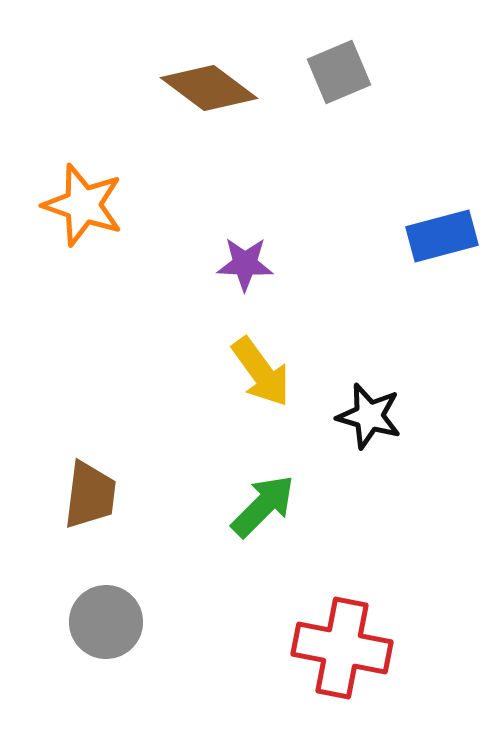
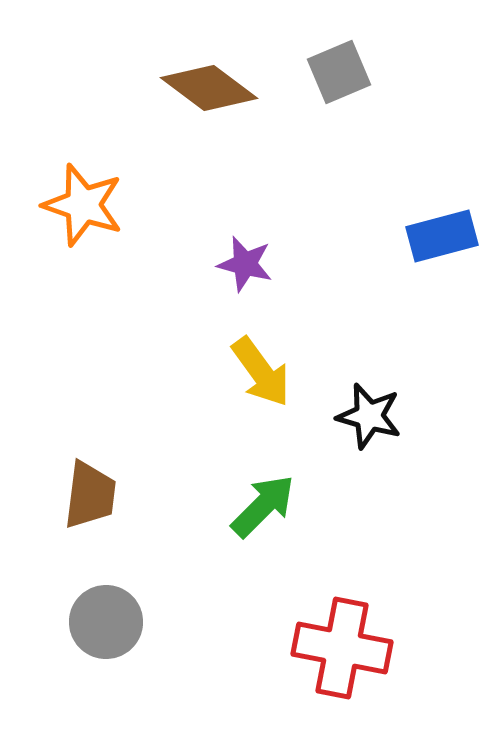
purple star: rotated 12 degrees clockwise
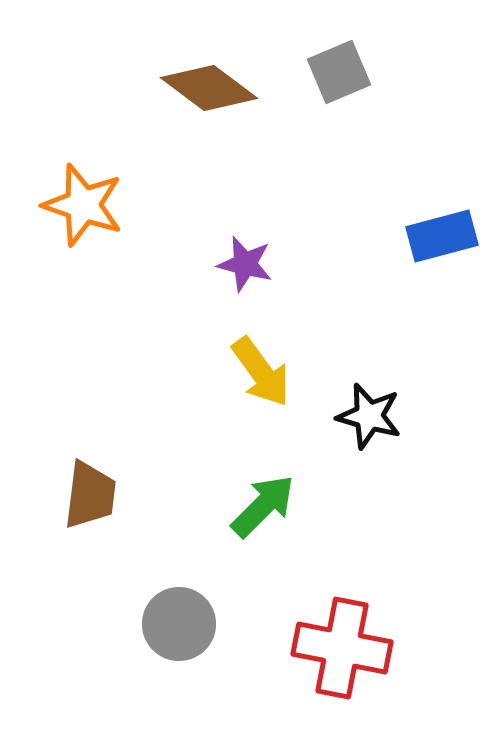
gray circle: moved 73 px right, 2 px down
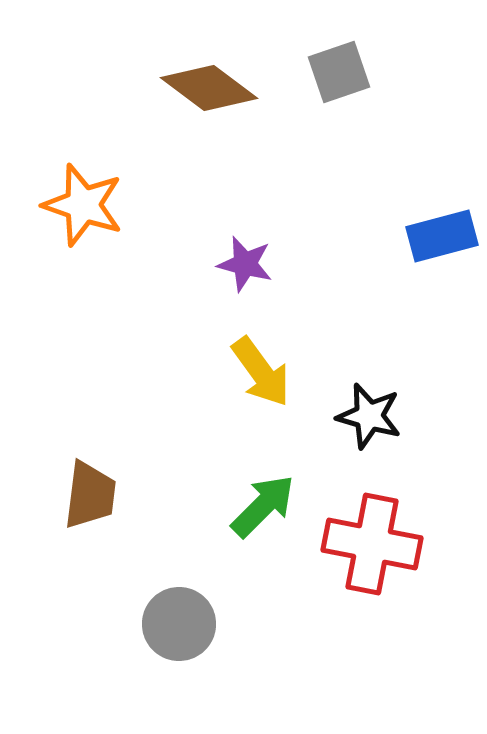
gray square: rotated 4 degrees clockwise
red cross: moved 30 px right, 104 px up
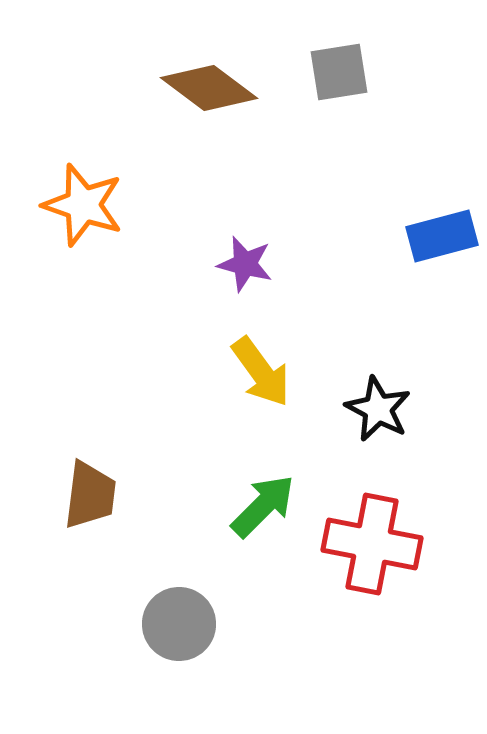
gray square: rotated 10 degrees clockwise
black star: moved 9 px right, 7 px up; rotated 12 degrees clockwise
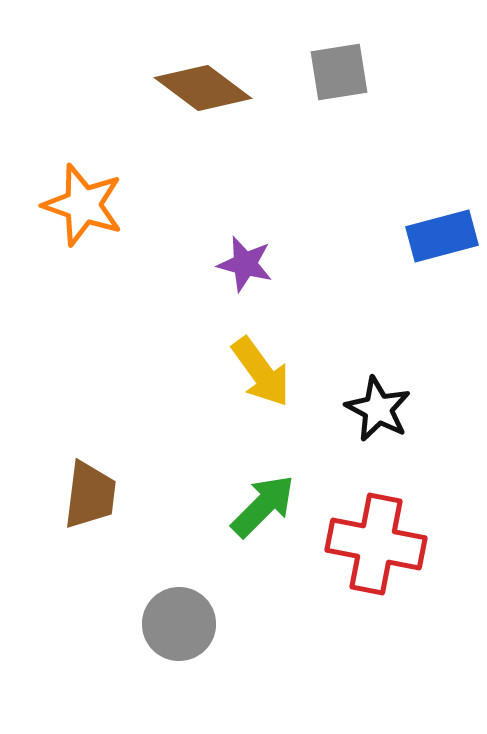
brown diamond: moved 6 px left
red cross: moved 4 px right
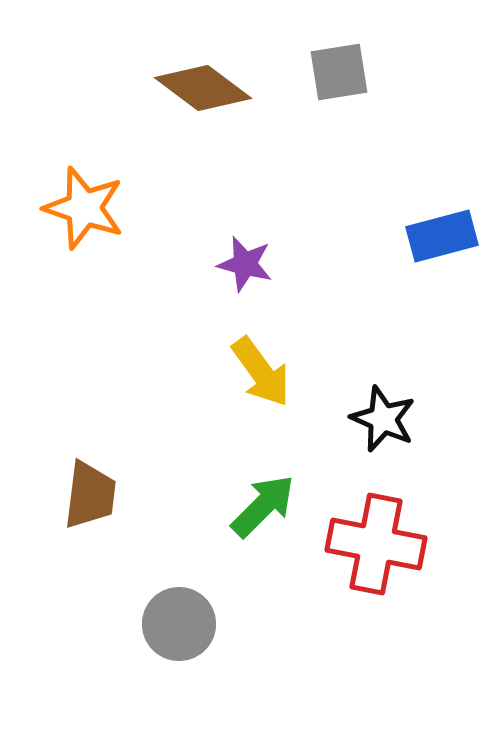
orange star: moved 1 px right, 3 px down
black star: moved 5 px right, 10 px down; rotated 4 degrees counterclockwise
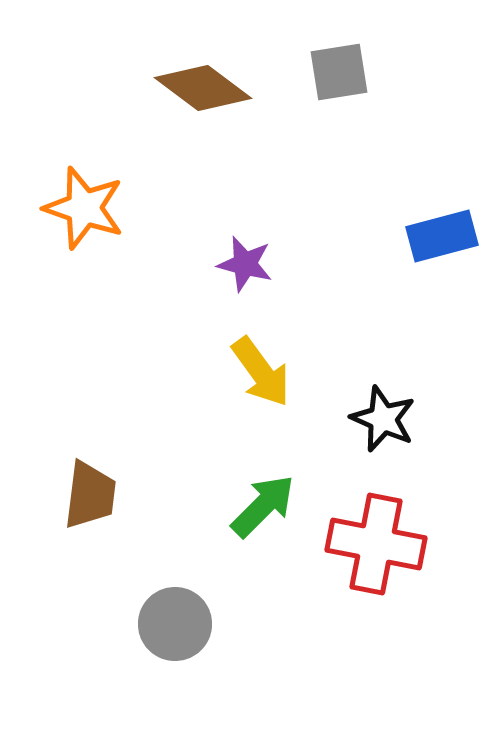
gray circle: moved 4 px left
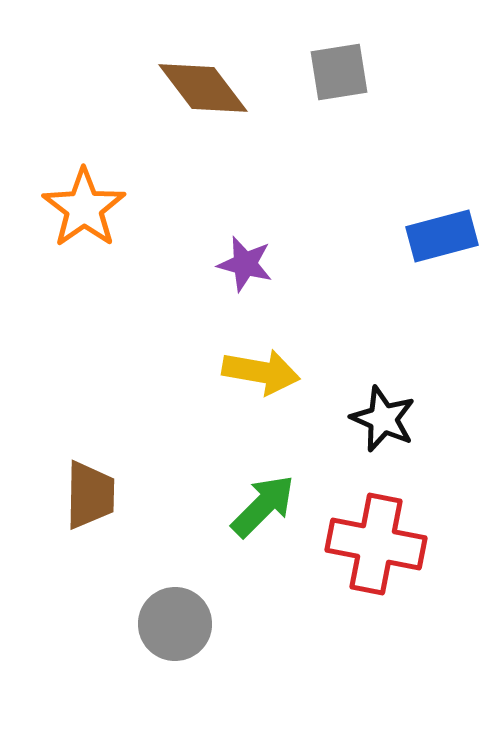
brown diamond: rotated 16 degrees clockwise
orange star: rotated 18 degrees clockwise
yellow arrow: rotated 44 degrees counterclockwise
brown trapezoid: rotated 6 degrees counterclockwise
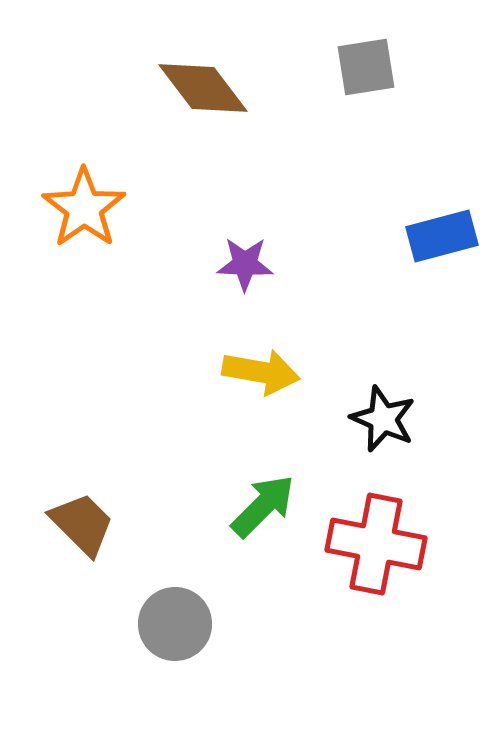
gray square: moved 27 px right, 5 px up
purple star: rotated 12 degrees counterclockwise
brown trapezoid: moved 8 px left, 29 px down; rotated 46 degrees counterclockwise
